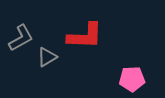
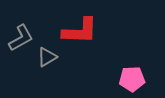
red L-shape: moved 5 px left, 5 px up
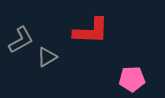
red L-shape: moved 11 px right
gray L-shape: moved 2 px down
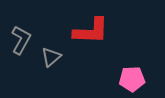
gray L-shape: rotated 32 degrees counterclockwise
gray triangle: moved 4 px right; rotated 10 degrees counterclockwise
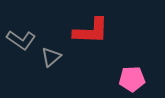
gray L-shape: rotated 96 degrees clockwise
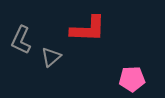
red L-shape: moved 3 px left, 2 px up
gray L-shape: rotated 80 degrees clockwise
